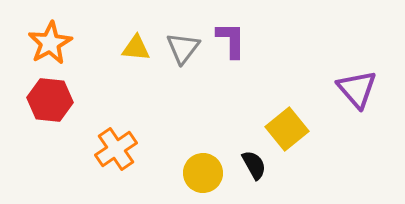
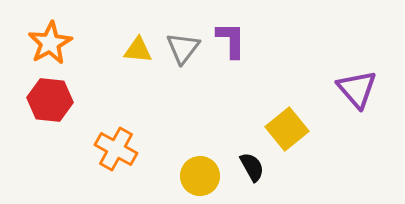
yellow triangle: moved 2 px right, 2 px down
orange cross: rotated 27 degrees counterclockwise
black semicircle: moved 2 px left, 2 px down
yellow circle: moved 3 px left, 3 px down
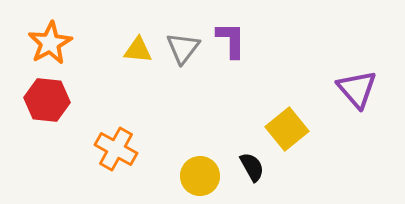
red hexagon: moved 3 px left
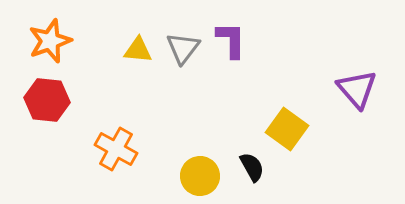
orange star: moved 2 px up; rotated 9 degrees clockwise
yellow square: rotated 15 degrees counterclockwise
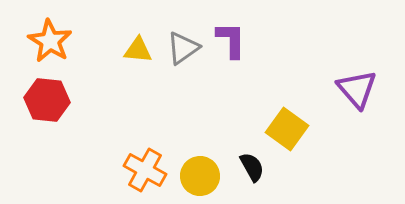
orange star: rotated 21 degrees counterclockwise
gray triangle: rotated 18 degrees clockwise
orange cross: moved 29 px right, 21 px down
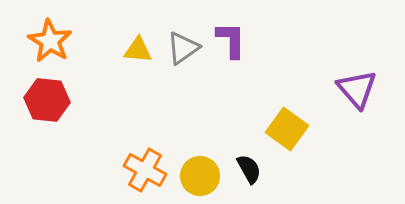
black semicircle: moved 3 px left, 2 px down
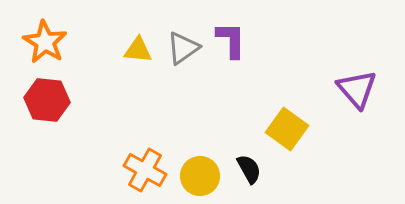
orange star: moved 5 px left, 1 px down
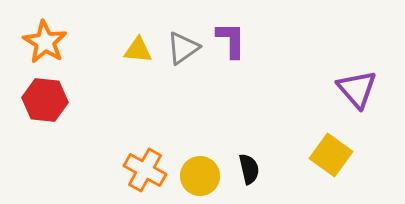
red hexagon: moved 2 px left
yellow square: moved 44 px right, 26 px down
black semicircle: rotated 16 degrees clockwise
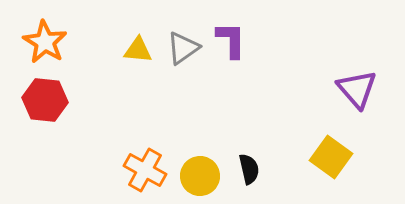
yellow square: moved 2 px down
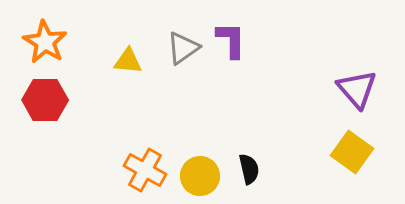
yellow triangle: moved 10 px left, 11 px down
red hexagon: rotated 6 degrees counterclockwise
yellow square: moved 21 px right, 5 px up
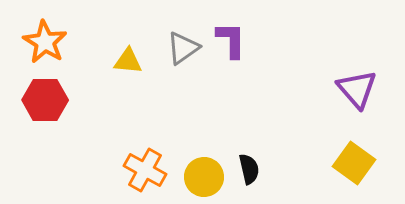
yellow square: moved 2 px right, 11 px down
yellow circle: moved 4 px right, 1 px down
